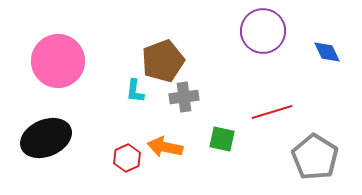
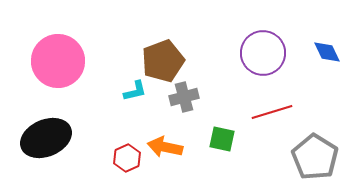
purple circle: moved 22 px down
cyan L-shape: rotated 110 degrees counterclockwise
gray cross: rotated 8 degrees counterclockwise
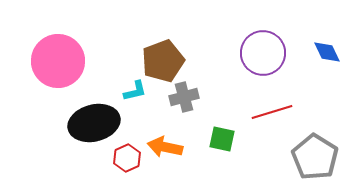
black ellipse: moved 48 px right, 15 px up; rotated 9 degrees clockwise
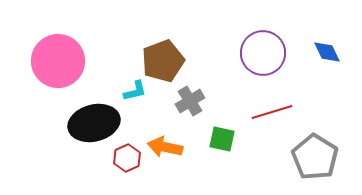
gray cross: moved 6 px right, 4 px down; rotated 16 degrees counterclockwise
